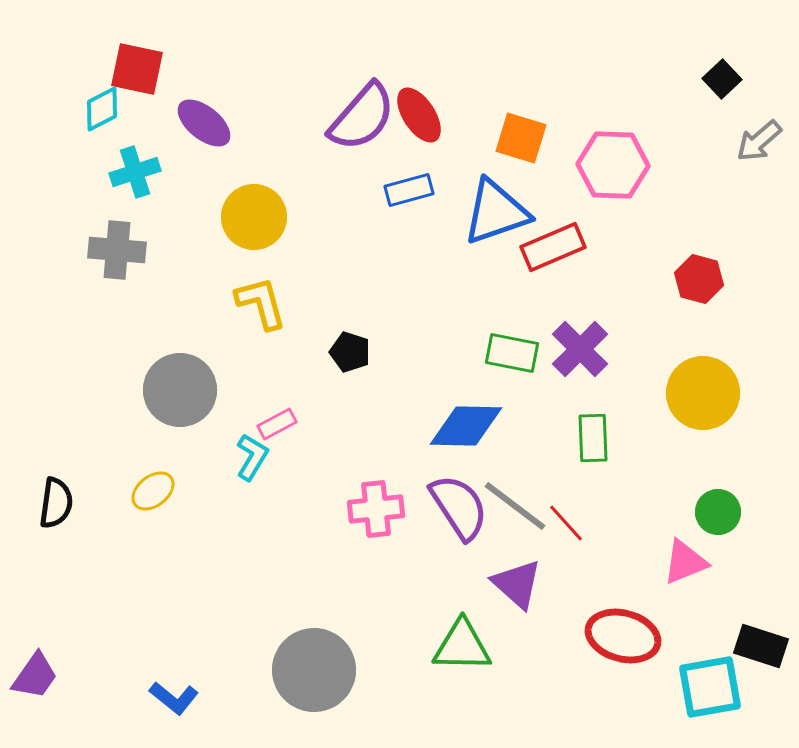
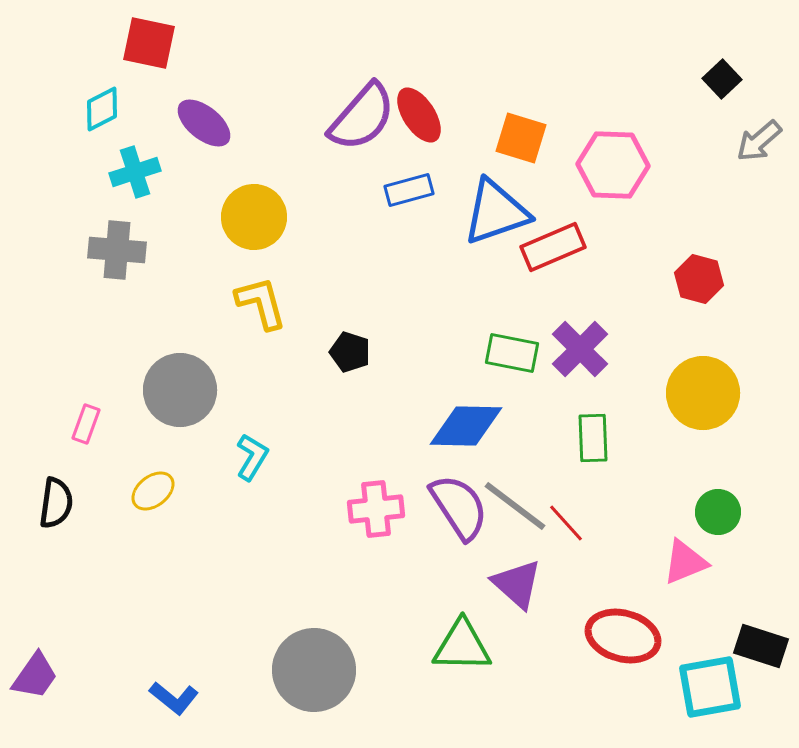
red square at (137, 69): moved 12 px right, 26 px up
pink rectangle at (277, 424): moved 191 px left; rotated 42 degrees counterclockwise
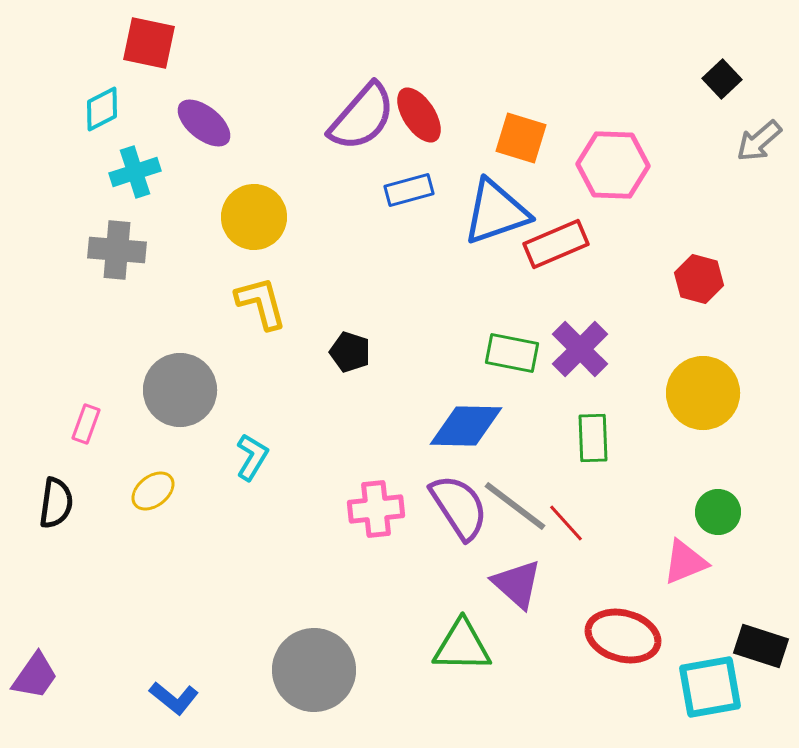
red rectangle at (553, 247): moved 3 px right, 3 px up
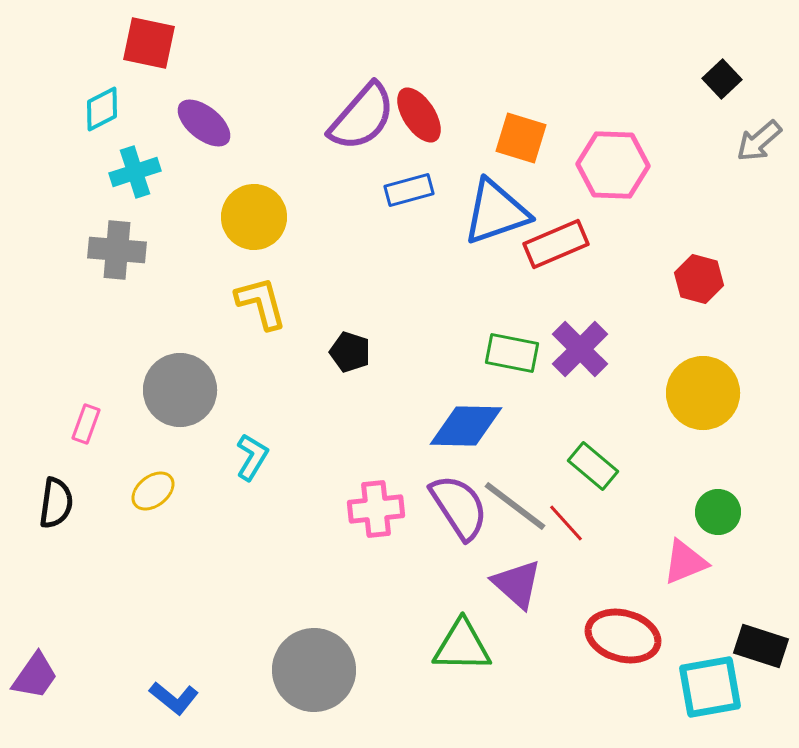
green rectangle at (593, 438): moved 28 px down; rotated 48 degrees counterclockwise
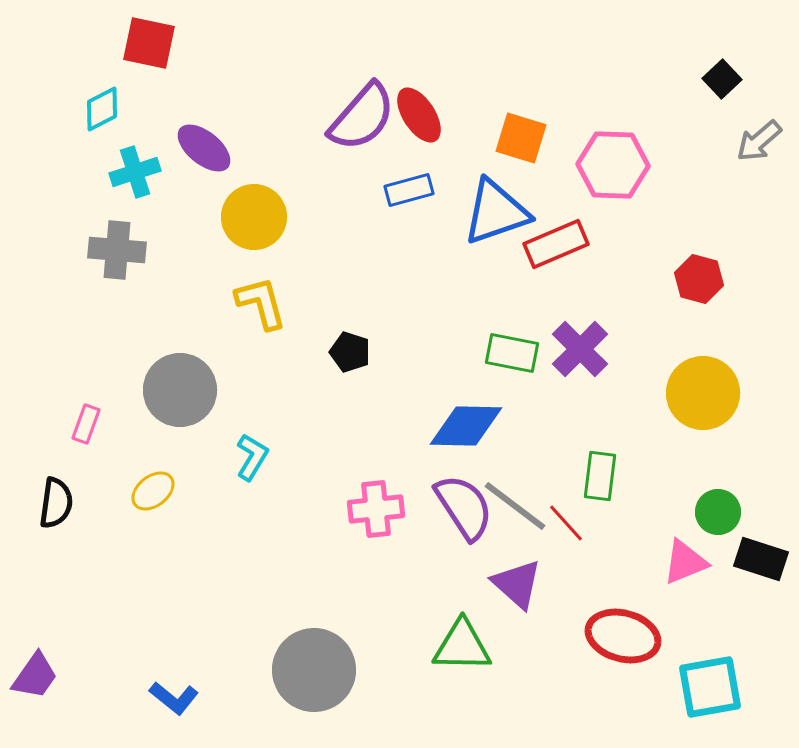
purple ellipse at (204, 123): moved 25 px down
green rectangle at (593, 466): moved 7 px right, 10 px down; rotated 57 degrees clockwise
purple semicircle at (459, 507): moved 5 px right
black rectangle at (761, 646): moved 87 px up
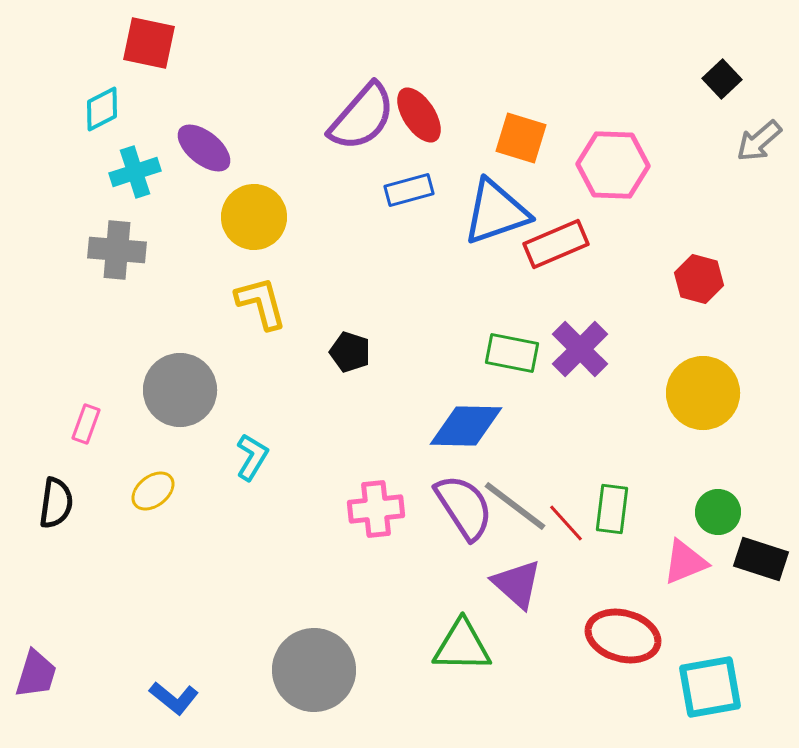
green rectangle at (600, 476): moved 12 px right, 33 px down
purple trapezoid at (35, 676): moved 1 px right, 2 px up; rotated 18 degrees counterclockwise
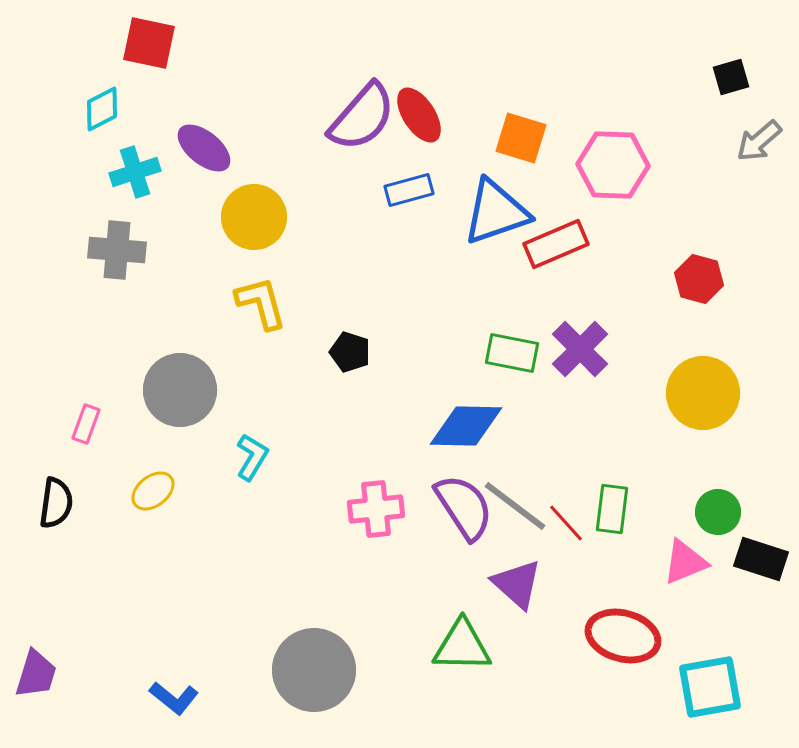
black square at (722, 79): moved 9 px right, 2 px up; rotated 27 degrees clockwise
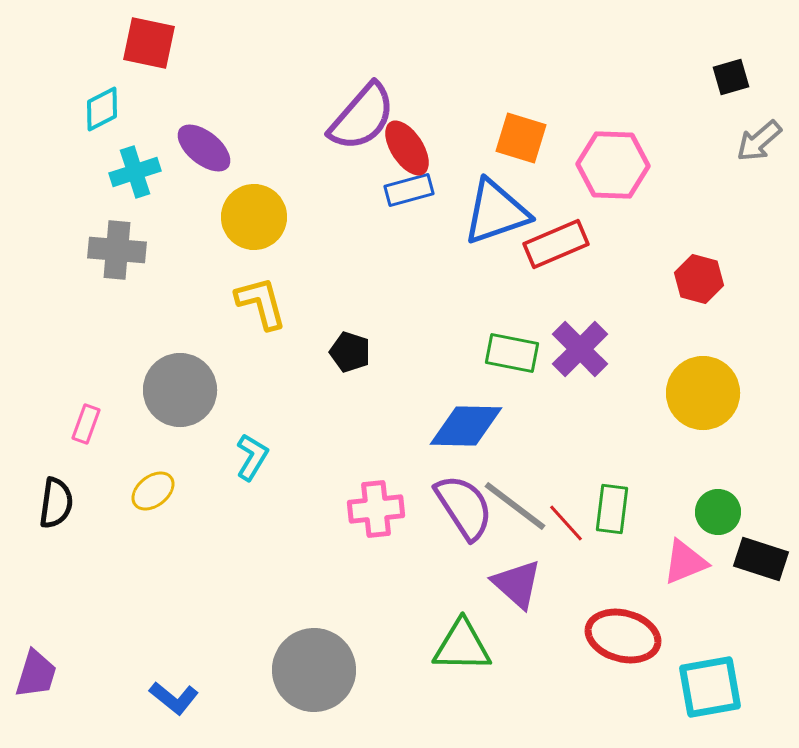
red ellipse at (419, 115): moved 12 px left, 33 px down
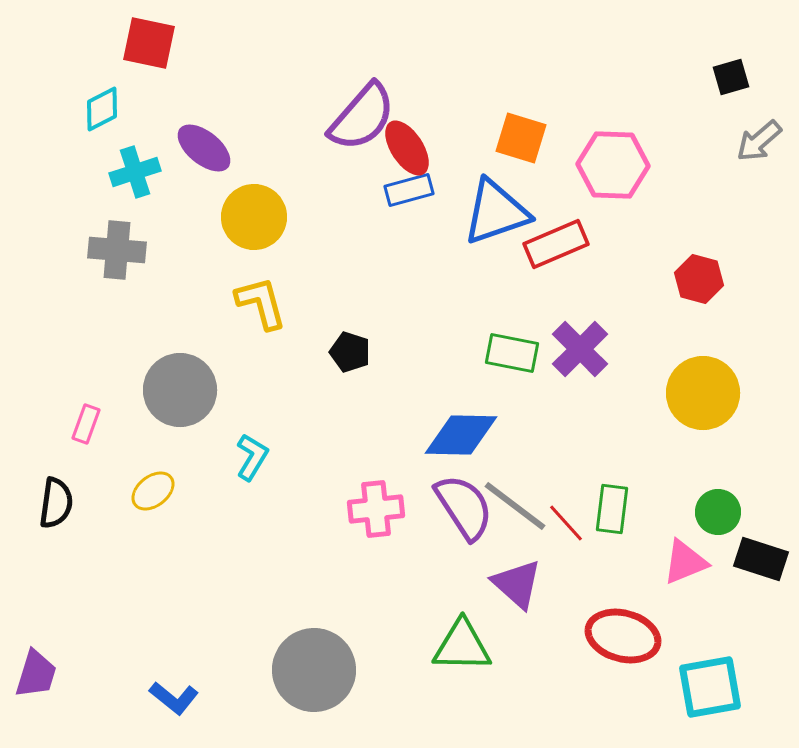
blue diamond at (466, 426): moved 5 px left, 9 px down
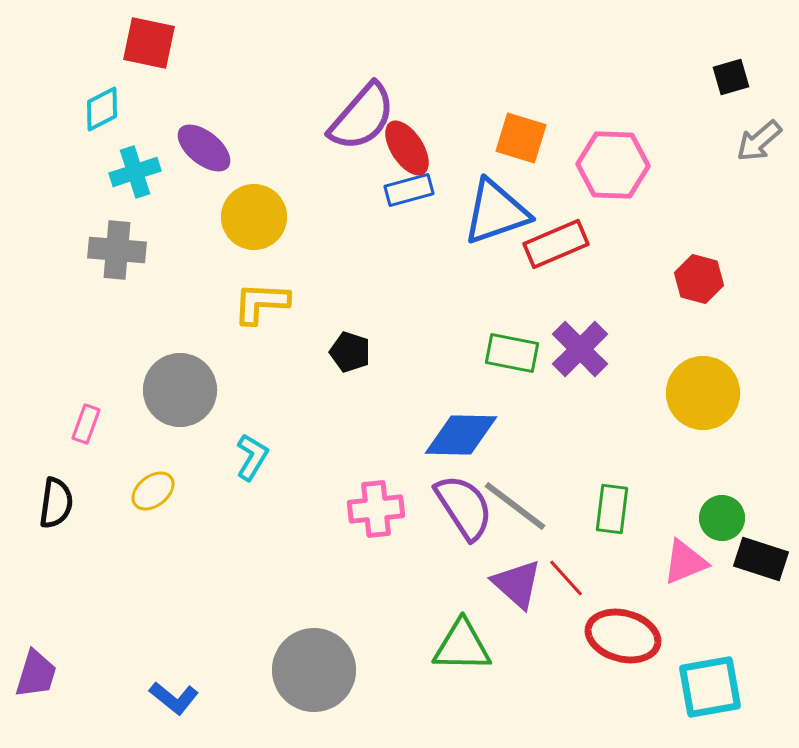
yellow L-shape at (261, 303): rotated 72 degrees counterclockwise
green circle at (718, 512): moved 4 px right, 6 px down
red line at (566, 523): moved 55 px down
